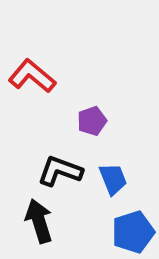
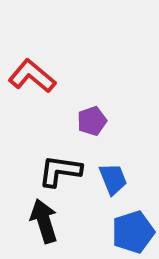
black L-shape: rotated 12 degrees counterclockwise
black arrow: moved 5 px right
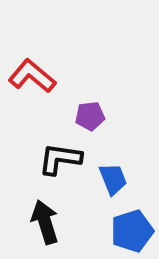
purple pentagon: moved 2 px left, 5 px up; rotated 12 degrees clockwise
black L-shape: moved 12 px up
black arrow: moved 1 px right, 1 px down
blue pentagon: moved 1 px left, 1 px up
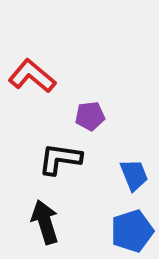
blue trapezoid: moved 21 px right, 4 px up
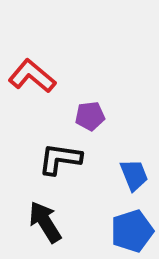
black arrow: rotated 15 degrees counterclockwise
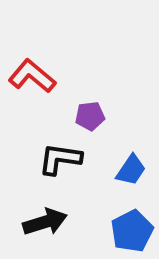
blue trapezoid: moved 3 px left, 5 px up; rotated 56 degrees clockwise
black arrow: rotated 105 degrees clockwise
blue pentagon: rotated 9 degrees counterclockwise
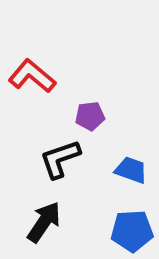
black L-shape: rotated 27 degrees counterclockwise
blue trapezoid: rotated 104 degrees counterclockwise
black arrow: moved 1 px left; rotated 39 degrees counterclockwise
blue pentagon: rotated 24 degrees clockwise
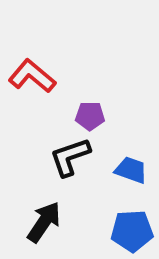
purple pentagon: rotated 8 degrees clockwise
black L-shape: moved 10 px right, 2 px up
